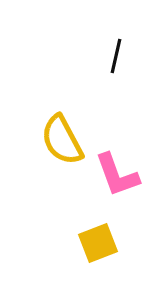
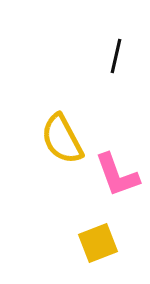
yellow semicircle: moved 1 px up
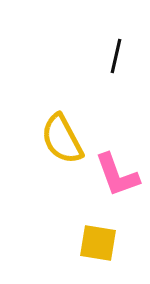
yellow square: rotated 30 degrees clockwise
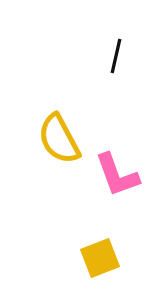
yellow semicircle: moved 3 px left
yellow square: moved 2 px right, 15 px down; rotated 30 degrees counterclockwise
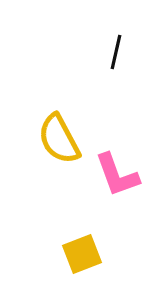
black line: moved 4 px up
yellow square: moved 18 px left, 4 px up
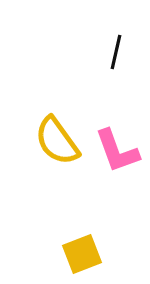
yellow semicircle: moved 2 px left, 2 px down; rotated 8 degrees counterclockwise
pink L-shape: moved 24 px up
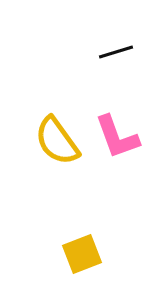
black line: rotated 60 degrees clockwise
pink L-shape: moved 14 px up
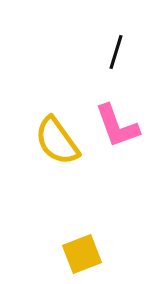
black line: rotated 56 degrees counterclockwise
pink L-shape: moved 11 px up
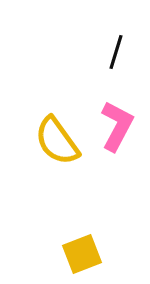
pink L-shape: rotated 132 degrees counterclockwise
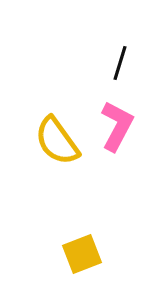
black line: moved 4 px right, 11 px down
